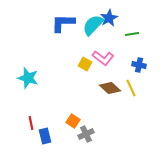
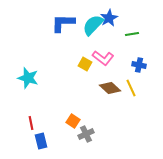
blue rectangle: moved 4 px left, 5 px down
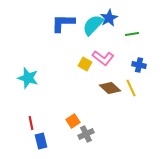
orange square: rotated 24 degrees clockwise
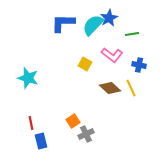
pink L-shape: moved 9 px right, 3 px up
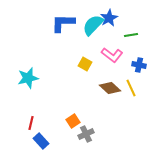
green line: moved 1 px left, 1 px down
cyan star: rotated 30 degrees counterclockwise
red line: rotated 24 degrees clockwise
blue rectangle: rotated 28 degrees counterclockwise
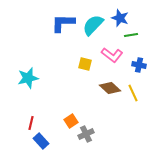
blue star: moved 11 px right; rotated 24 degrees counterclockwise
yellow square: rotated 16 degrees counterclockwise
yellow line: moved 2 px right, 5 px down
orange square: moved 2 px left
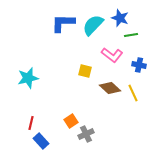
yellow square: moved 7 px down
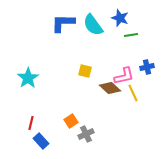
cyan semicircle: rotated 80 degrees counterclockwise
pink L-shape: moved 12 px right, 21 px down; rotated 50 degrees counterclockwise
blue cross: moved 8 px right, 2 px down; rotated 24 degrees counterclockwise
cyan star: rotated 20 degrees counterclockwise
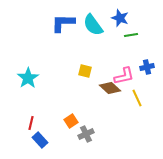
yellow line: moved 4 px right, 5 px down
blue rectangle: moved 1 px left, 1 px up
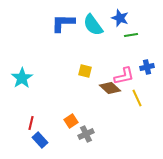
cyan star: moved 6 px left
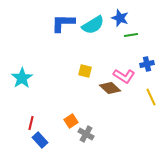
cyan semicircle: rotated 85 degrees counterclockwise
blue cross: moved 3 px up
pink L-shape: rotated 45 degrees clockwise
yellow line: moved 14 px right, 1 px up
gray cross: rotated 35 degrees counterclockwise
